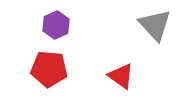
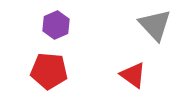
red pentagon: moved 2 px down
red triangle: moved 12 px right, 1 px up
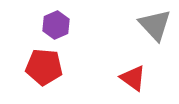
red pentagon: moved 5 px left, 4 px up
red triangle: moved 3 px down
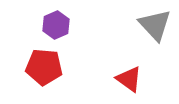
red triangle: moved 4 px left, 1 px down
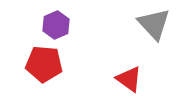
gray triangle: moved 1 px left, 1 px up
red pentagon: moved 3 px up
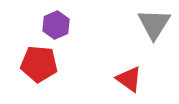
gray triangle: rotated 15 degrees clockwise
red pentagon: moved 5 px left
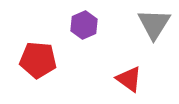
purple hexagon: moved 28 px right
red pentagon: moved 1 px left, 4 px up
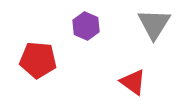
purple hexagon: moved 2 px right, 1 px down; rotated 12 degrees counterclockwise
red triangle: moved 4 px right, 3 px down
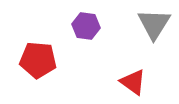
purple hexagon: rotated 16 degrees counterclockwise
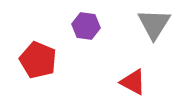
red pentagon: rotated 18 degrees clockwise
red triangle: rotated 8 degrees counterclockwise
